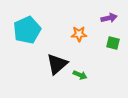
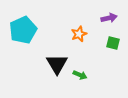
cyan pentagon: moved 4 px left
orange star: rotated 21 degrees counterclockwise
black triangle: rotated 20 degrees counterclockwise
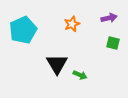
orange star: moved 7 px left, 10 px up
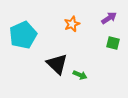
purple arrow: rotated 21 degrees counterclockwise
cyan pentagon: moved 5 px down
black triangle: rotated 15 degrees counterclockwise
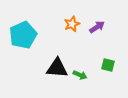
purple arrow: moved 12 px left, 9 px down
green square: moved 5 px left, 22 px down
black triangle: moved 4 px down; rotated 40 degrees counterclockwise
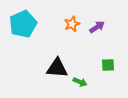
cyan pentagon: moved 11 px up
green square: rotated 16 degrees counterclockwise
green arrow: moved 7 px down
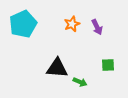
purple arrow: rotated 98 degrees clockwise
